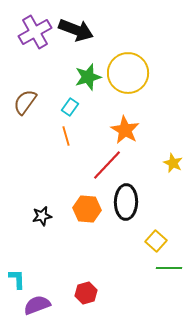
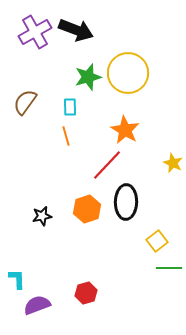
cyan rectangle: rotated 36 degrees counterclockwise
orange hexagon: rotated 24 degrees counterclockwise
yellow square: moved 1 px right; rotated 10 degrees clockwise
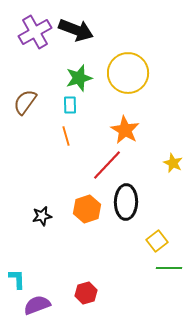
green star: moved 9 px left, 1 px down
cyan rectangle: moved 2 px up
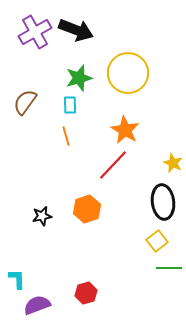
red line: moved 6 px right
black ellipse: moved 37 px right; rotated 8 degrees counterclockwise
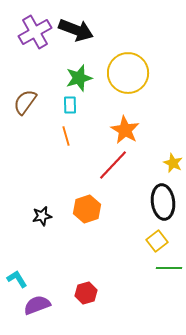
cyan L-shape: rotated 30 degrees counterclockwise
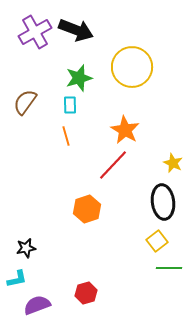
yellow circle: moved 4 px right, 6 px up
black star: moved 16 px left, 32 px down
cyan L-shape: rotated 110 degrees clockwise
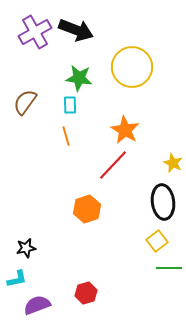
green star: rotated 24 degrees clockwise
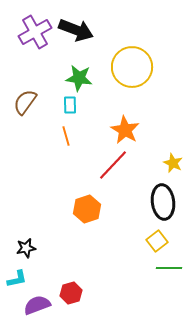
red hexagon: moved 15 px left
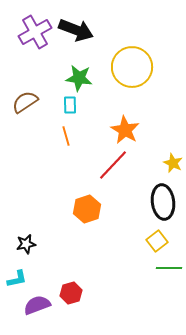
brown semicircle: rotated 20 degrees clockwise
black star: moved 4 px up
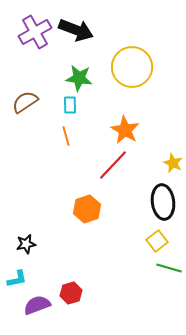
green line: rotated 15 degrees clockwise
